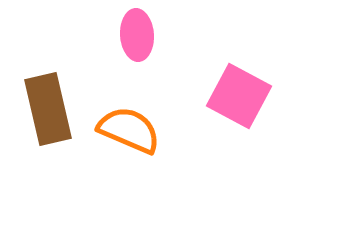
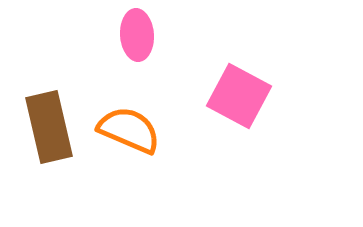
brown rectangle: moved 1 px right, 18 px down
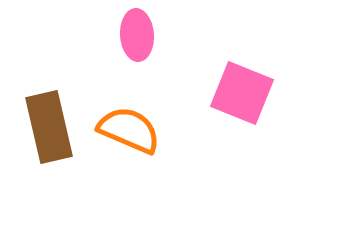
pink square: moved 3 px right, 3 px up; rotated 6 degrees counterclockwise
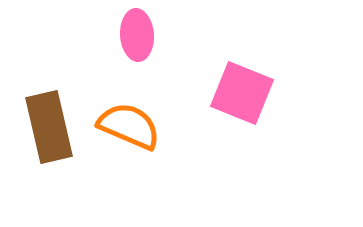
orange semicircle: moved 4 px up
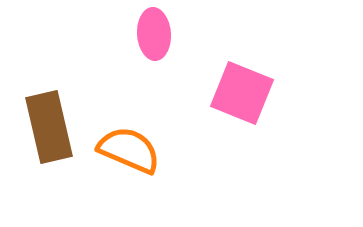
pink ellipse: moved 17 px right, 1 px up
orange semicircle: moved 24 px down
